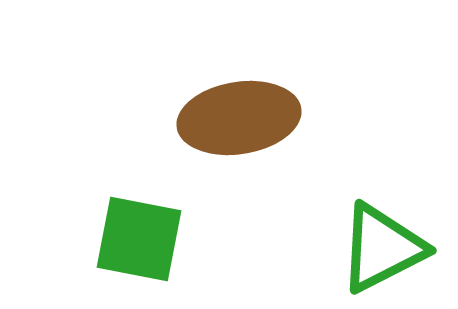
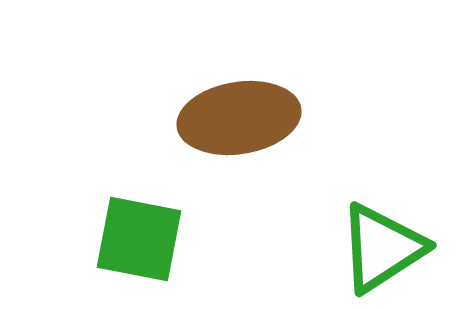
green triangle: rotated 6 degrees counterclockwise
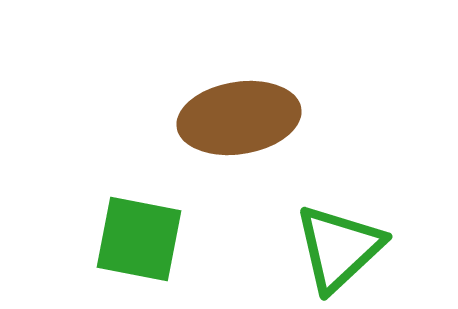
green triangle: moved 43 px left; rotated 10 degrees counterclockwise
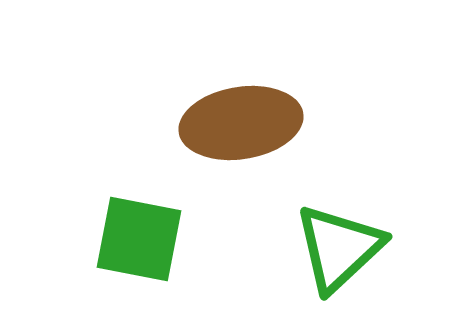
brown ellipse: moved 2 px right, 5 px down
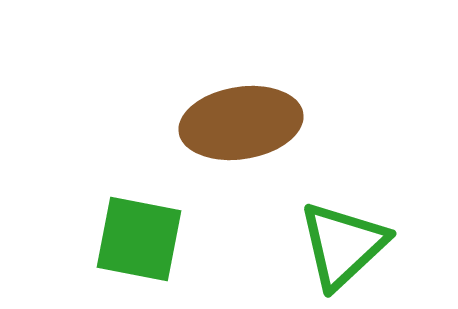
green triangle: moved 4 px right, 3 px up
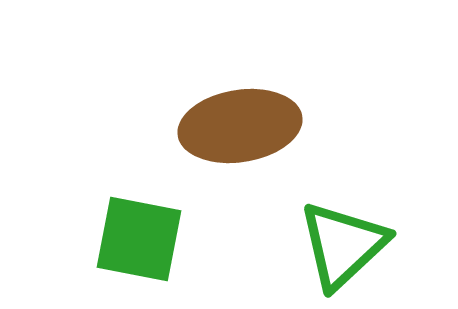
brown ellipse: moved 1 px left, 3 px down
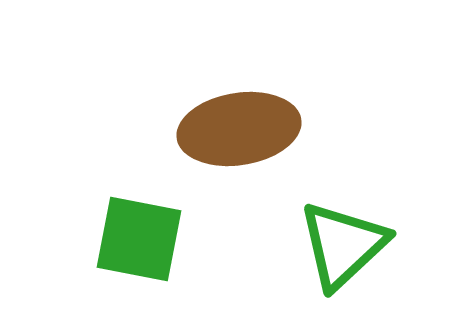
brown ellipse: moved 1 px left, 3 px down
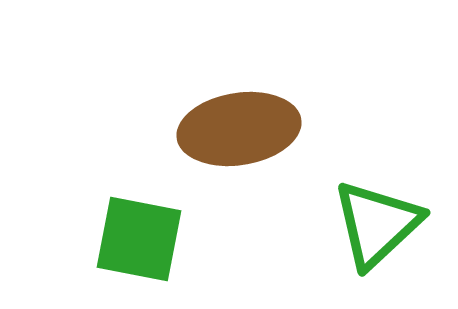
green triangle: moved 34 px right, 21 px up
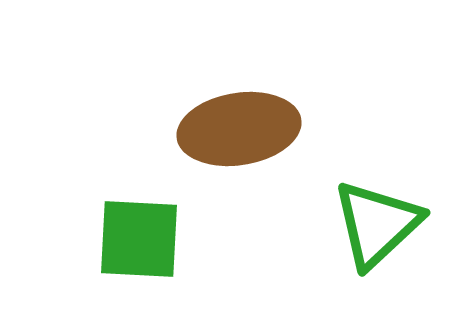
green square: rotated 8 degrees counterclockwise
